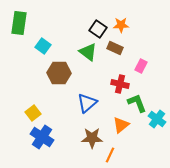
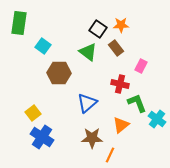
brown rectangle: moved 1 px right; rotated 28 degrees clockwise
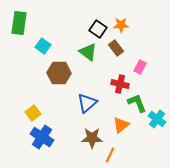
pink rectangle: moved 1 px left, 1 px down
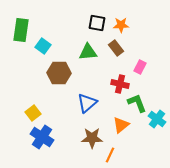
green rectangle: moved 2 px right, 7 px down
black square: moved 1 px left, 6 px up; rotated 24 degrees counterclockwise
green triangle: rotated 42 degrees counterclockwise
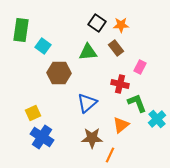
black square: rotated 24 degrees clockwise
yellow square: rotated 14 degrees clockwise
cyan cross: rotated 12 degrees clockwise
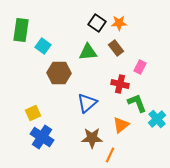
orange star: moved 2 px left, 2 px up
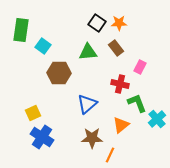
blue triangle: moved 1 px down
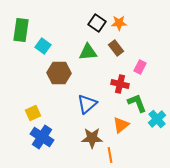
orange line: rotated 35 degrees counterclockwise
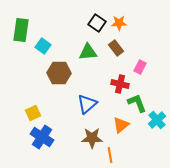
cyan cross: moved 1 px down
